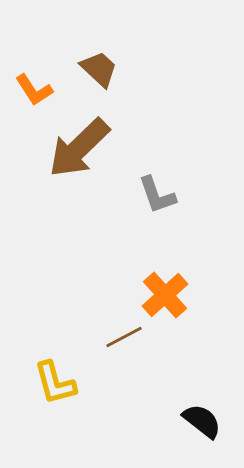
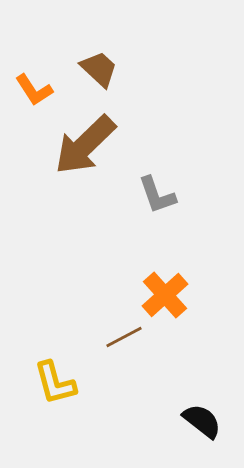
brown arrow: moved 6 px right, 3 px up
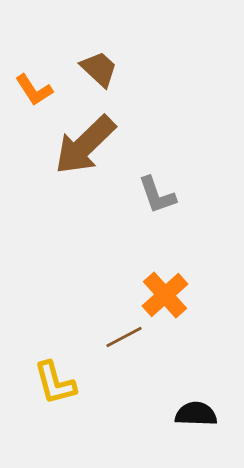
black semicircle: moved 6 px left, 7 px up; rotated 36 degrees counterclockwise
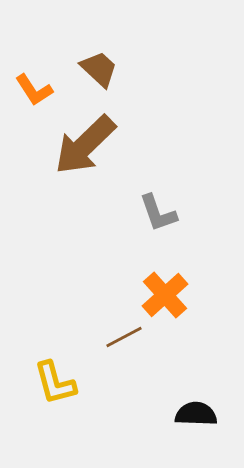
gray L-shape: moved 1 px right, 18 px down
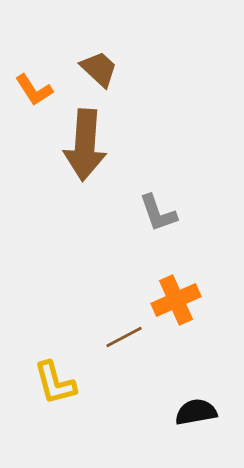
brown arrow: rotated 42 degrees counterclockwise
orange cross: moved 11 px right, 5 px down; rotated 18 degrees clockwise
black semicircle: moved 2 px up; rotated 12 degrees counterclockwise
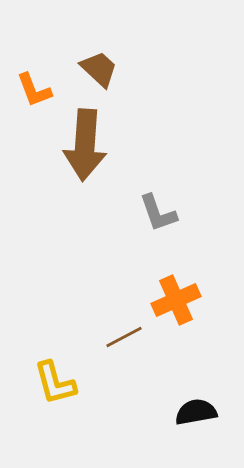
orange L-shape: rotated 12 degrees clockwise
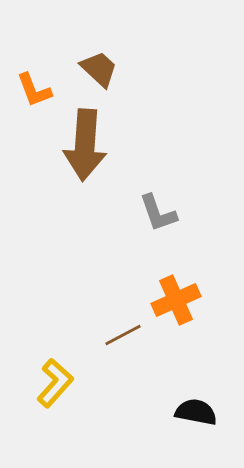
brown line: moved 1 px left, 2 px up
yellow L-shape: rotated 123 degrees counterclockwise
black semicircle: rotated 21 degrees clockwise
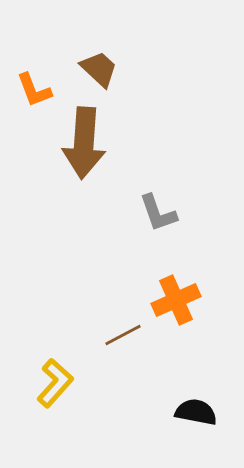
brown arrow: moved 1 px left, 2 px up
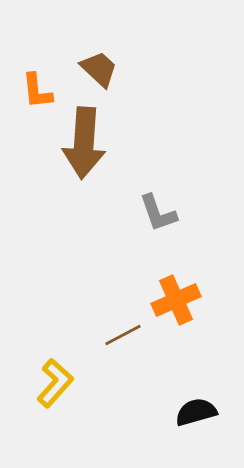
orange L-shape: moved 3 px right, 1 px down; rotated 15 degrees clockwise
black semicircle: rotated 27 degrees counterclockwise
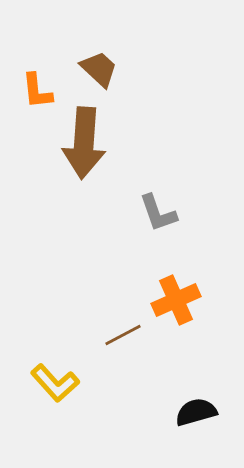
yellow L-shape: rotated 96 degrees clockwise
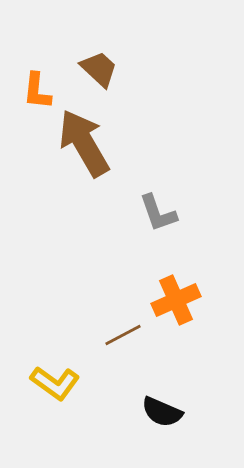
orange L-shape: rotated 12 degrees clockwise
brown arrow: rotated 146 degrees clockwise
yellow L-shape: rotated 12 degrees counterclockwise
black semicircle: moved 34 px left; rotated 141 degrees counterclockwise
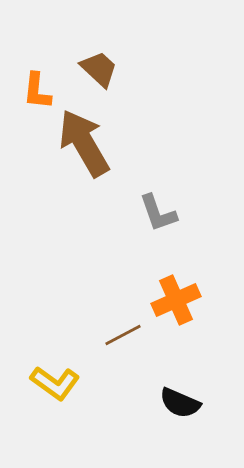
black semicircle: moved 18 px right, 9 px up
